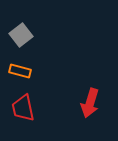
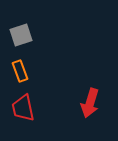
gray square: rotated 20 degrees clockwise
orange rectangle: rotated 55 degrees clockwise
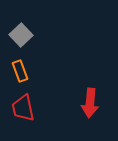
gray square: rotated 25 degrees counterclockwise
red arrow: rotated 12 degrees counterclockwise
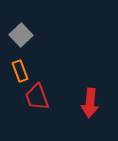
red trapezoid: moved 14 px right, 11 px up; rotated 8 degrees counterclockwise
